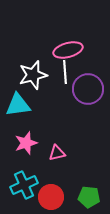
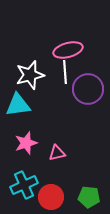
white star: moved 3 px left
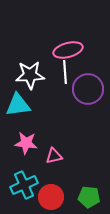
white star: rotated 12 degrees clockwise
pink star: rotated 25 degrees clockwise
pink triangle: moved 3 px left, 3 px down
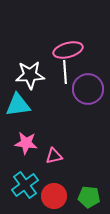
cyan cross: moved 1 px right; rotated 12 degrees counterclockwise
red circle: moved 3 px right, 1 px up
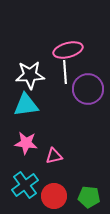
cyan triangle: moved 8 px right
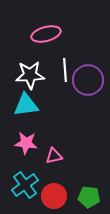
pink ellipse: moved 22 px left, 16 px up
white line: moved 2 px up
purple circle: moved 9 px up
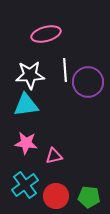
purple circle: moved 2 px down
red circle: moved 2 px right
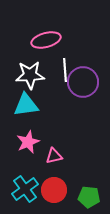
pink ellipse: moved 6 px down
purple circle: moved 5 px left
pink star: moved 2 px right, 1 px up; rotated 30 degrees counterclockwise
cyan cross: moved 4 px down
red circle: moved 2 px left, 6 px up
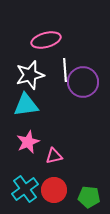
white star: rotated 12 degrees counterclockwise
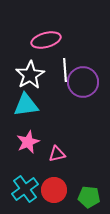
white star: rotated 16 degrees counterclockwise
pink triangle: moved 3 px right, 2 px up
